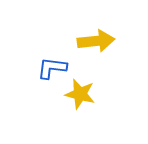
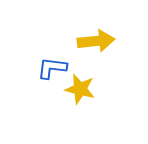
yellow star: moved 5 px up
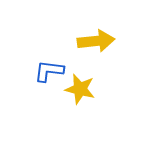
blue L-shape: moved 3 px left, 3 px down
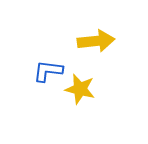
blue L-shape: moved 1 px left
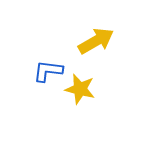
yellow arrow: rotated 24 degrees counterclockwise
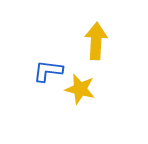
yellow arrow: rotated 57 degrees counterclockwise
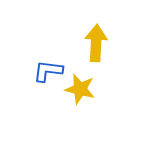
yellow arrow: moved 2 px down
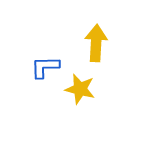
blue L-shape: moved 3 px left, 4 px up; rotated 8 degrees counterclockwise
